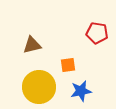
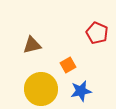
red pentagon: rotated 15 degrees clockwise
orange square: rotated 21 degrees counterclockwise
yellow circle: moved 2 px right, 2 px down
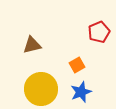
red pentagon: moved 2 px right, 1 px up; rotated 25 degrees clockwise
orange square: moved 9 px right
blue star: moved 1 px down; rotated 10 degrees counterclockwise
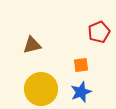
orange square: moved 4 px right; rotated 21 degrees clockwise
